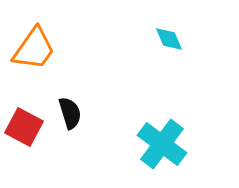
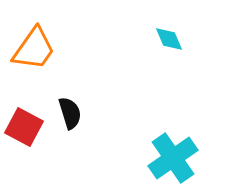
cyan cross: moved 11 px right, 14 px down; rotated 18 degrees clockwise
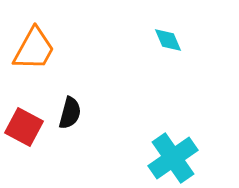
cyan diamond: moved 1 px left, 1 px down
orange trapezoid: rotated 6 degrees counterclockwise
black semicircle: rotated 32 degrees clockwise
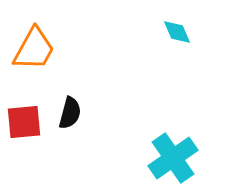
cyan diamond: moved 9 px right, 8 px up
red square: moved 5 px up; rotated 33 degrees counterclockwise
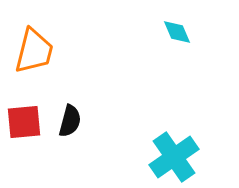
orange trapezoid: moved 2 px down; rotated 15 degrees counterclockwise
black semicircle: moved 8 px down
cyan cross: moved 1 px right, 1 px up
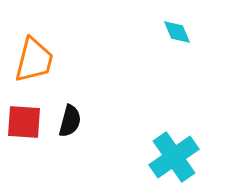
orange trapezoid: moved 9 px down
red square: rotated 9 degrees clockwise
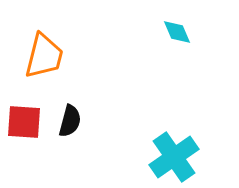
orange trapezoid: moved 10 px right, 4 px up
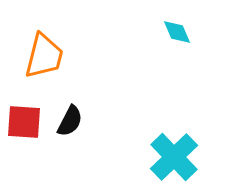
black semicircle: rotated 12 degrees clockwise
cyan cross: rotated 9 degrees counterclockwise
